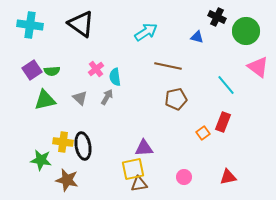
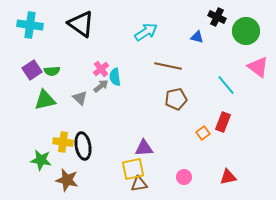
pink cross: moved 5 px right
gray arrow: moved 6 px left, 11 px up; rotated 21 degrees clockwise
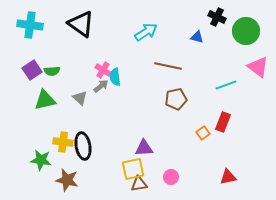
pink cross: moved 2 px right, 1 px down; rotated 21 degrees counterclockwise
cyan line: rotated 70 degrees counterclockwise
pink circle: moved 13 px left
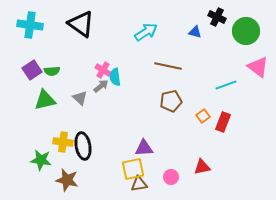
blue triangle: moved 2 px left, 5 px up
brown pentagon: moved 5 px left, 2 px down
orange square: moved 17 px up
red triangle: moved 26 px left, 10 px up
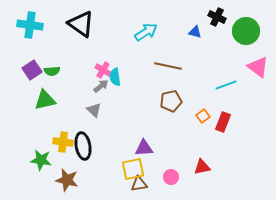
gray triangle: moved 14 px right, 12 px down
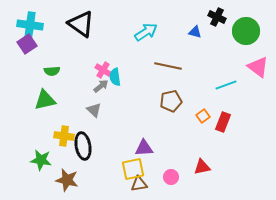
purple square: moved 5 px left, 26 px up
yellow cross: moved 1 px right, 6 px up
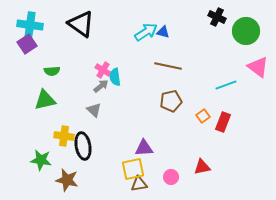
blue triangle: moved 32 px left
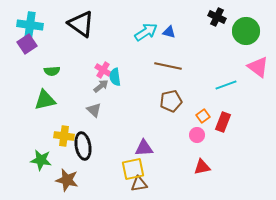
blue triangle: moved 6 px right
pink circle: moved 26 px right, 42 px up
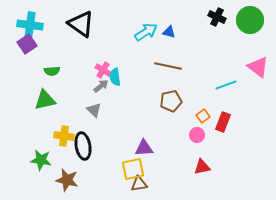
green circle: moved 4 px right, 11 px up
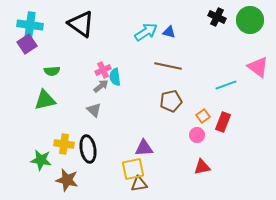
pink cross: rotated 35 degrees clockwise
yellow cross: moved 8 px down
black ellipse: moved 5 px right, 3 px down
